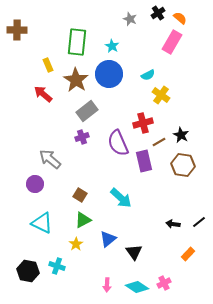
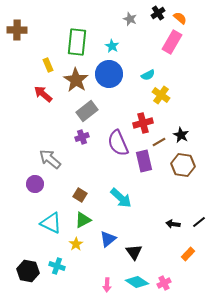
cyan triangle: moved 9 px right
cyan diamond: moved 5 px up
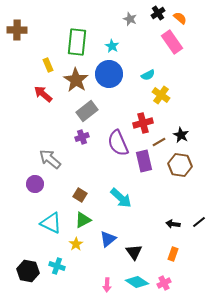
pink rectangle: rotated 65 degrees counterclockwise
brown hexagon: moved 3 px left
orange rectangle: moved 15 px left; rotated 24 degrees counterclockwise
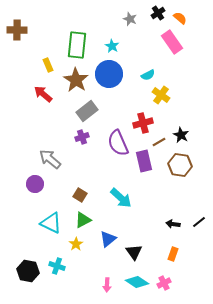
green rectangle: moved 3 px down
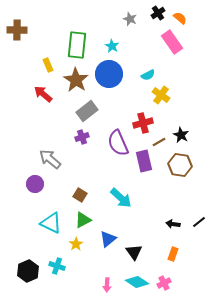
black hexagon: rotated 25 degrees clockwise
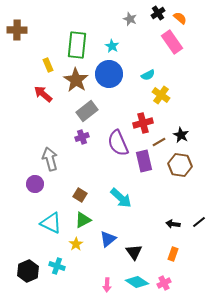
gray arrow: rotated 35 degrees clockwise
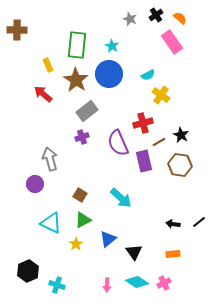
black cross: moved 2 px left, 2 px down
orange rectangle: rotated 64 degrees clockwise
cyan cross: moved 19 px down
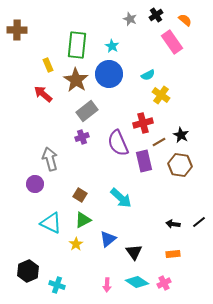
orange semicircle: moved 5 px right, 2 px down
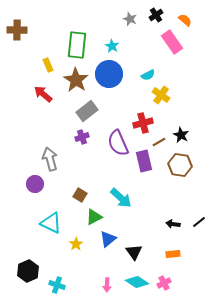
green triangle: moved 11 px right, 3 px up
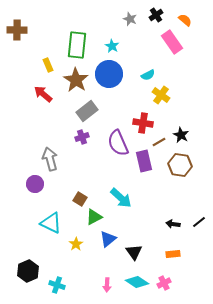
red cross: rotated 24 degrees clockwise
brown square: moved 4 px down
